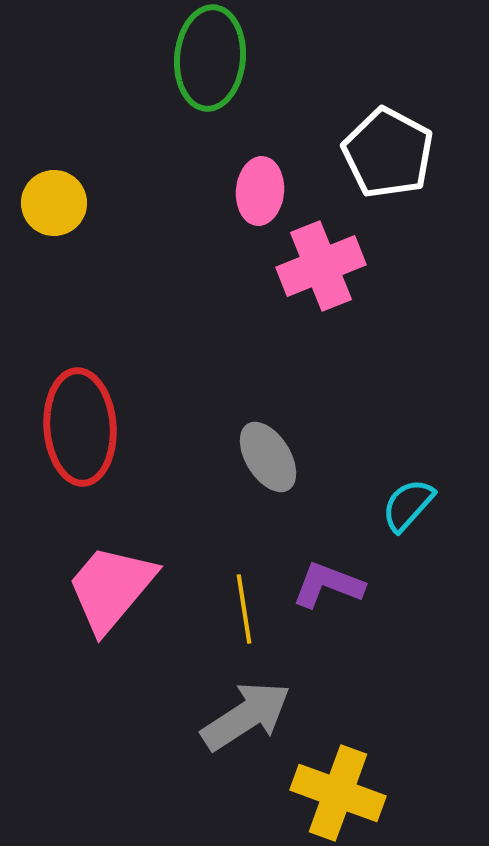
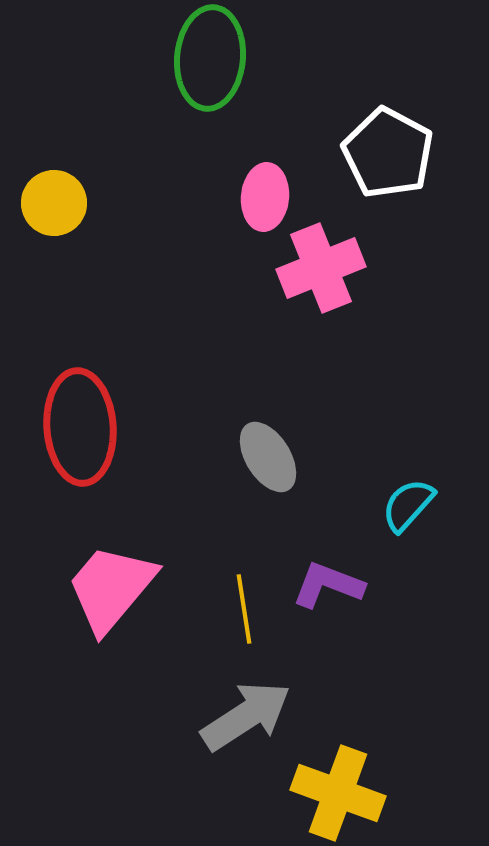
pink ellipse: moved 5 px right, 6 px down
pink cross: moved 2 px down
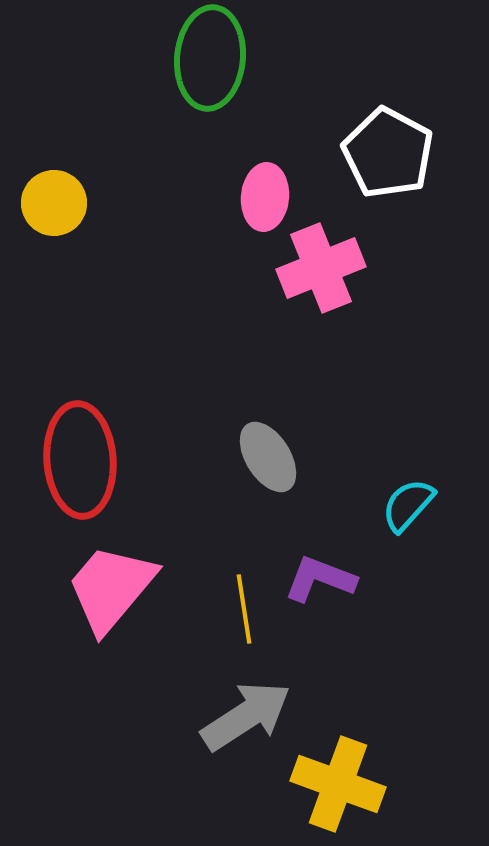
red ellipse: moved 33 px down
purple L-shape: moved 8 px left, 6 px up
yellow cross: moved 9 px up
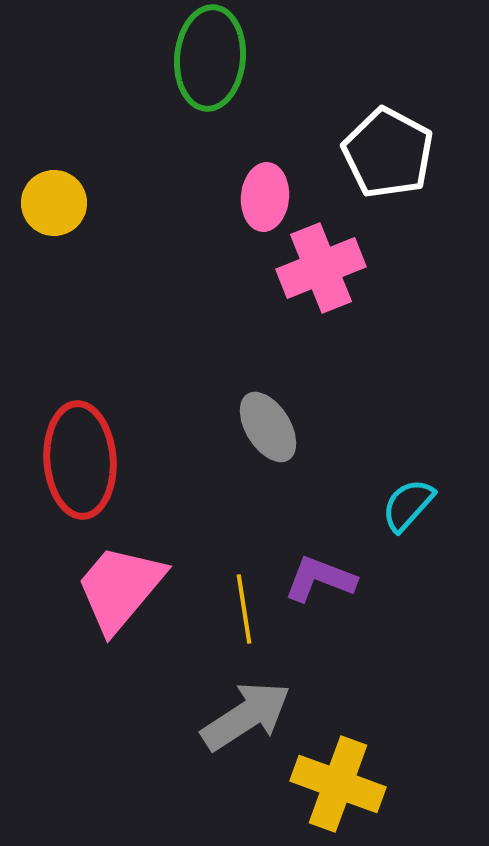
gray ellipse: moved 30 px up
pink trapezoid: moved 9 px right
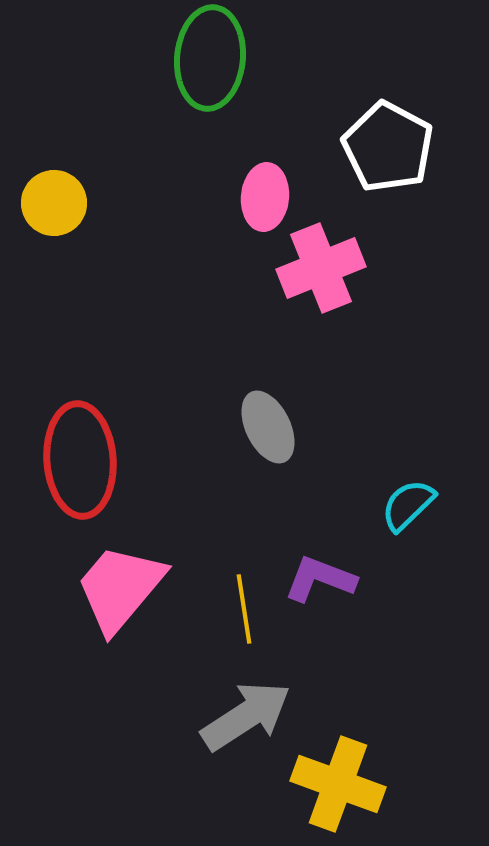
white pentagon: moved 6 px up
gray ellipse: rotated 6 degrees clockwise
cyan semicircle: rotated 4 degrees clockwise
